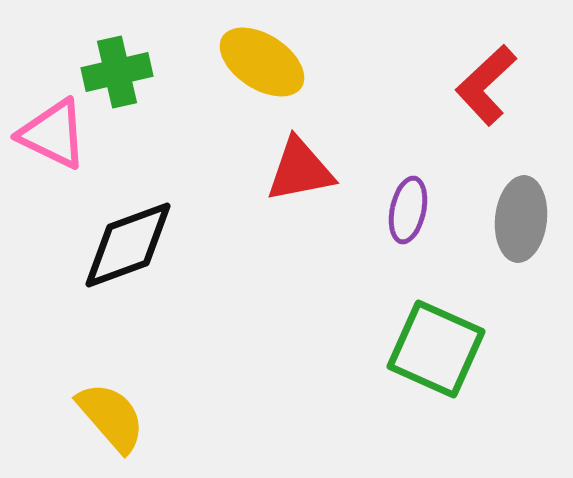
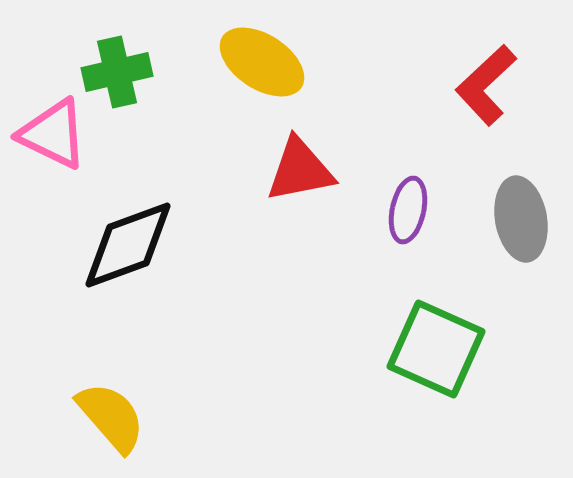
gray ellipse: rotated 16 degrees counterclockwise
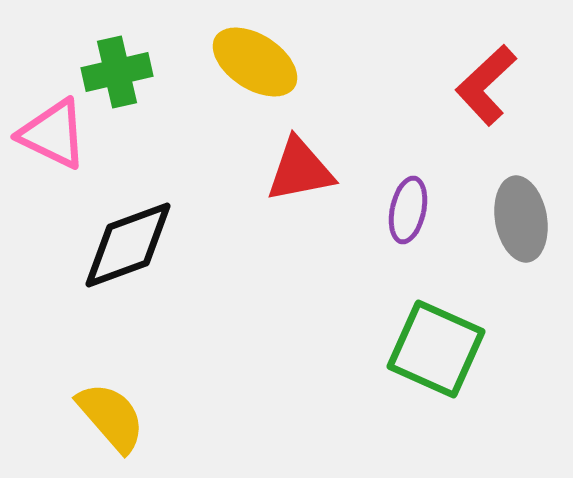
yellow ellipse: moved 7 px left
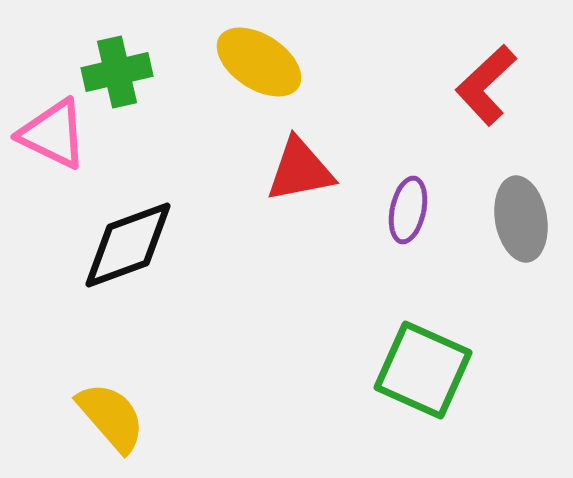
yellow ellipse: moved 4 px right
green square: moved 13 px left, 21 px down
